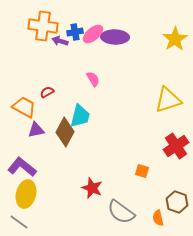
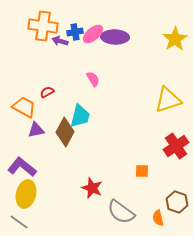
orange square: rotated 16 degrees counterclockwise
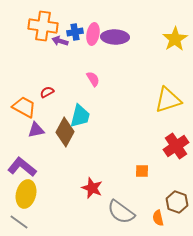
pink ellipse: rotated 40 degrees counterclockwise
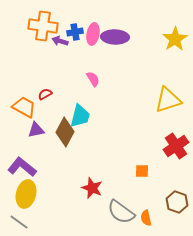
red semicircle: moved 2 px left, 2 px down
orange semicircle: moved 12 px left
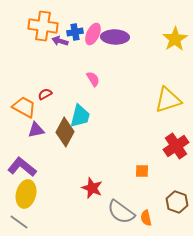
pink ellipse: rotated 15 degrees clockwise
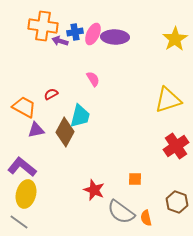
red semicircle: moved 6 px right
orange square: moved 7 px left, 8 px down
red star: moved 2 px right, 2 px down
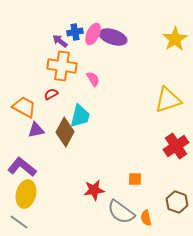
orange cross: moved 19 px right, 40 px down
purple ellipse: moved 2 px left; rotated 16 degrees clockwise
purple arrow: rotated 21 degrees clockwise
red star: rotated 30 degrees counterclockwise
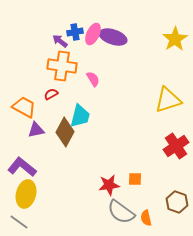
red star: moved 15 px right, 5 px up
